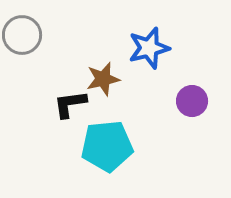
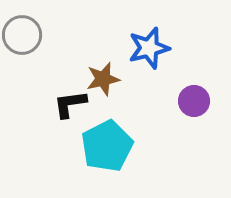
purple circle: moved 2 px right
cyan pentagon: rotated 21 degrees counterclockwise
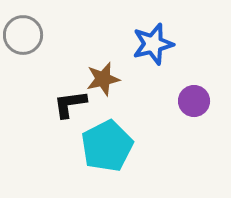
gray circle: moved 1 px right
blue star: moved 4 px right, 4 px up
